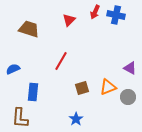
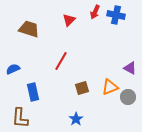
orange triangle: moved 2 px right
blue rectangle: rotated 18 degrees counterclockwise
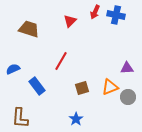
red triangle: moved 1 px right, 1 px down
purple triangle: moved 3 px left; rotated 32 degrees counterclockwise
blue rectangle: moved 4 px right, 6 px up; rotated 24 degrees counterclockwise
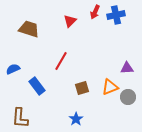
blue cross: rotated 24 degrees counterclockwise
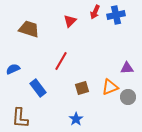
blue rectangle: moved 1 px right, 2 px down
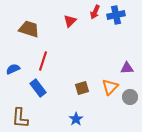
red line: moved 18 px left; rotated 12 degrees counterclockwise
orange triangle: rotated 24 degrees counterclockwise
gray circle: moved 2 px right
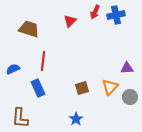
red line: rotated 12 degrees counterclockwise
blue rectangle: rotated 12 degrees clockwise
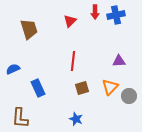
red arrow: rotated 24 degrees counterclockwise
brown trapezoid: rotated 55 degrees clockwise
red line: moved 30 px right
purple triangle: moved 8 px left, 7 px up
gray circle: moved 1 px left, 1 px up
blue star: rotated 16 degrees counterclockwise
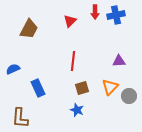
brown trapezoid: rotated 45 degrees clockwise
blue star: moved 1 px right, 9 px up
